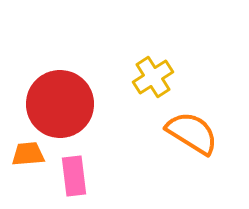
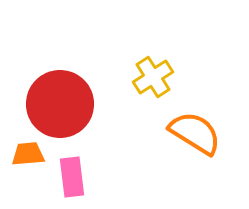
orange semicircle: moved 3 px right
pink rectangle: moved 2 px left, 1 px down
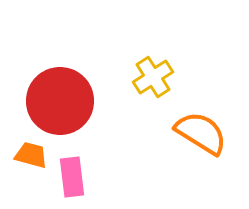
red circle: moved 3 px up
orange semicircle: moved 6 px right
orange trapezoid: moved 3 px right, 1 px down; rotated 20 degrees clockwise
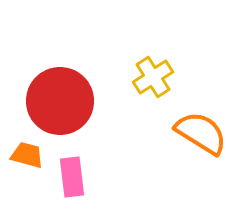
orange trapezoid: moved 4 px left
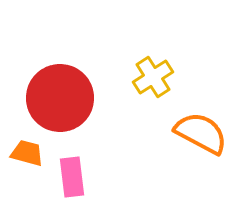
red circle: moved 3 px up
orange semicircle: rotated 4 degrees counterclockwise
orange trapezoid: moved 2 px up
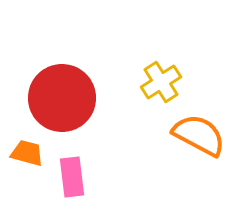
yellow cross: moved 8 px right, 5 px down
red circle: moved 2 px right
orange semicircle: moved 2 px left, 2 px down
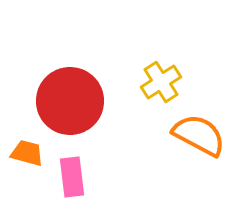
red circle: moved 8 px right, 3 px down
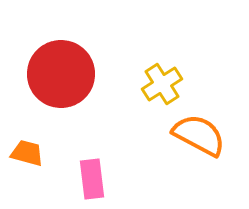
yellow cross: moved 1 px right, 2 px down
red circle: moved 9 px left, 27 px up
pink rectangle: moved 20 px right, 2 px down
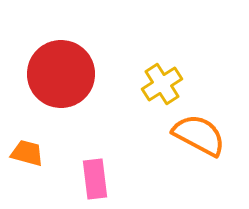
pink rectangle: moved 3 px right
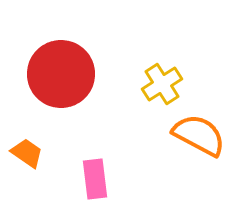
orange trapezoid: rotated 20 degrees clockwise
